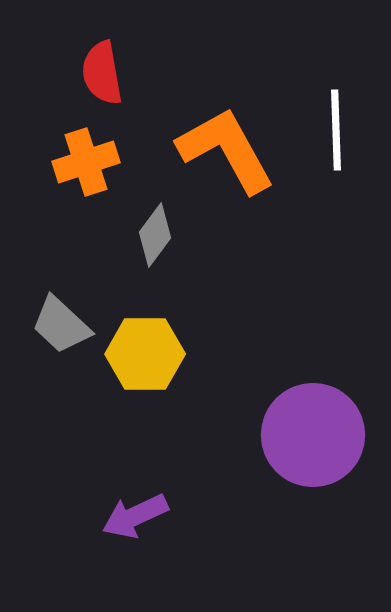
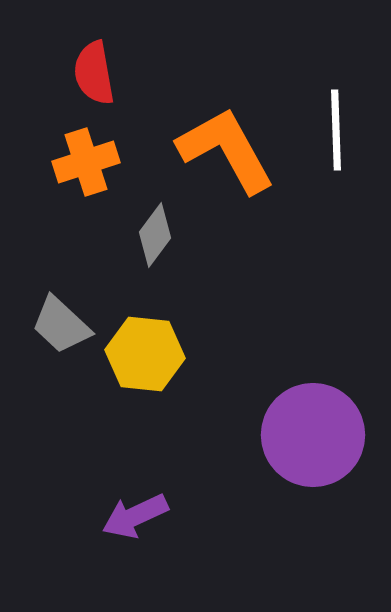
red semicircle: moved 8 px left
yellow hexagon: rotated 6 degrees clockwise
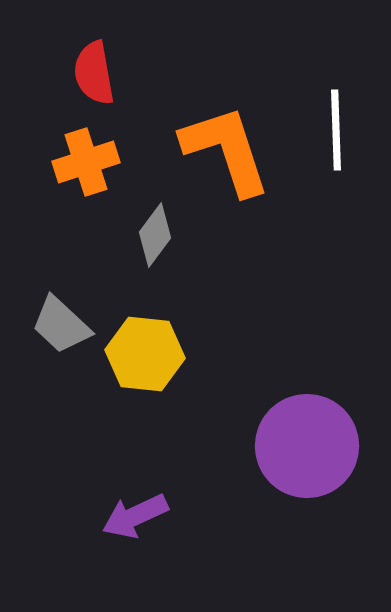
orange L-shape: rotated 11 degrees clockwise
purple circle: moved 6 px left, 11 px down
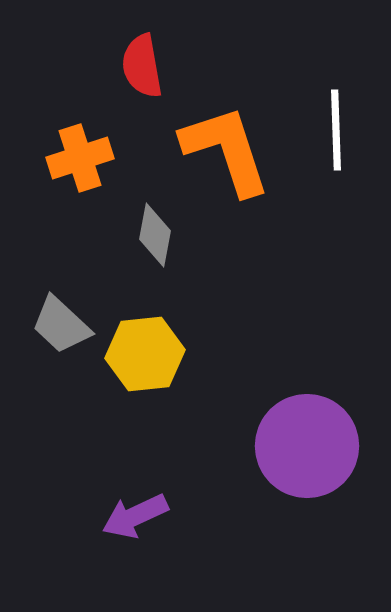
red semicircle: moved 48 px right, 7 px up
orange cross: moved 6 px left, 4 px up
gray diamond: rotated 26 degrees counterclockwise
yellow hexagon: rotated 12 degrees counterclockwise
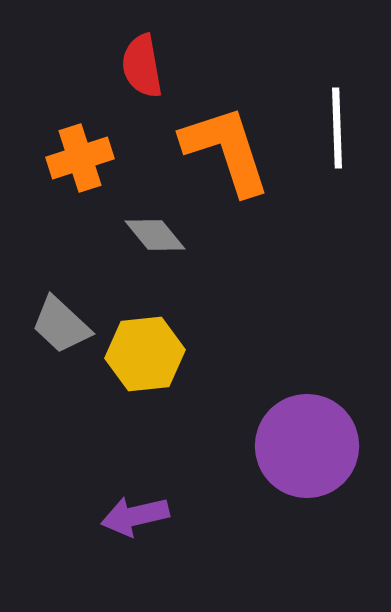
white line: moved 1 px right, 2 px up
gray diamond: rotated 50 degrees counterclockwise
purple arrow: rotated 12 degrees clockwise
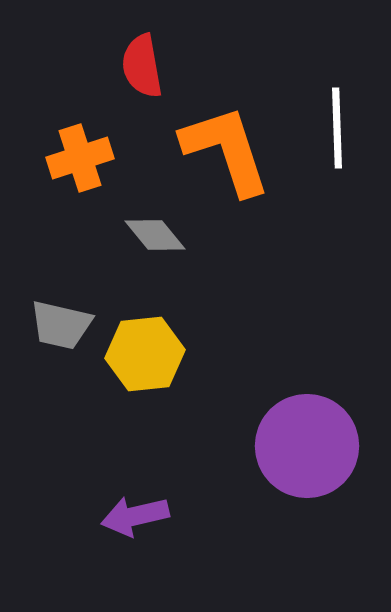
gray trapezoid: rotated 30 degrees counterclockwise
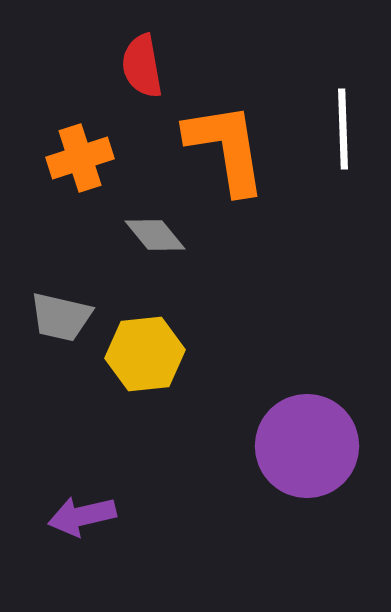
white line: moved 6 px right, 1 px down
orange L-shape: moved 2 px up; rotated 9 degrees clockwise
gray trapezoid: moved 8 px up
purple arrow: moved 53 px left
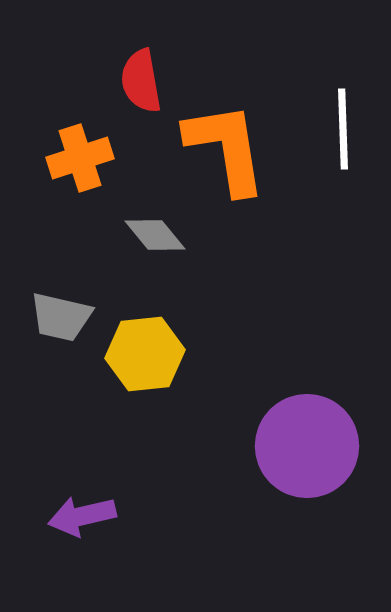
red semicircle: moved 1 px left, 15 px down
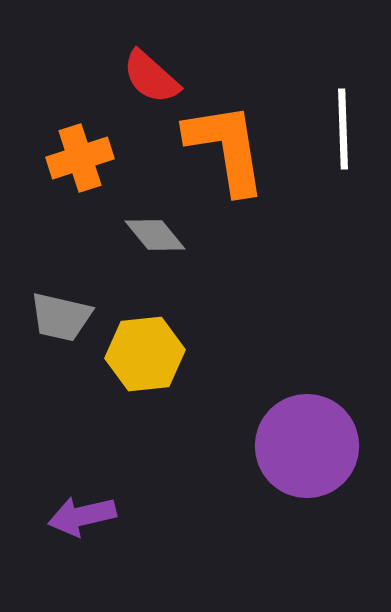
red semicircle: moved 10 px right, 4 px up; rotated 38 degrees counterclockwise
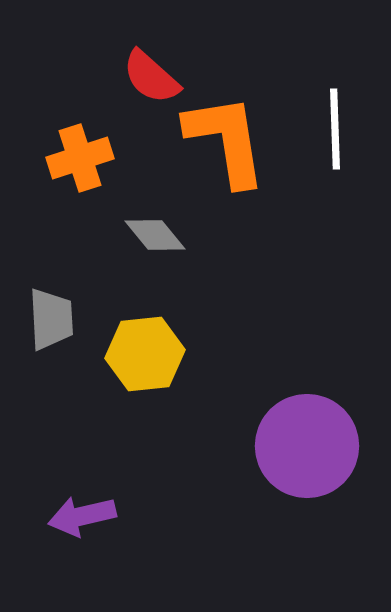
white line: moved 8 px left
orange L-shape: moved 8 px up
gray trapezoid: moved 10 px left, 2 px down; rotated 106 degrees counterclockwise
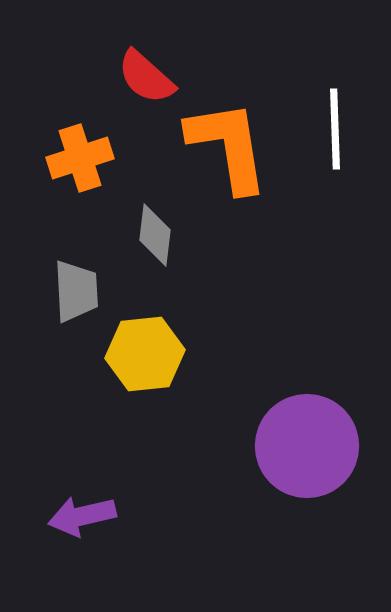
red semicircle: moved 5 px left
orange L-shape: moved 2 px right, 6 px down
gray diamond: rotated 46 degrees clockwise
gray trapezoid: moved 25 px right, 28 px up
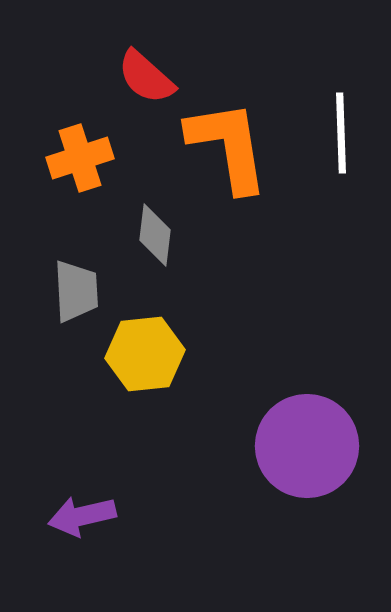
white line: moved 6 px right, 4 px down
